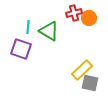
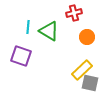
orange circle: moved 2 px left, 19 px down
purple square: moved 7 px down
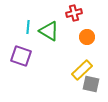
gray square: moved 1 px right, 1 px down
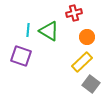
cyan line: moved 3 px down
yellow rectangle: moved 8 px up
gray square: rotated 24 degrees clockwise
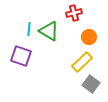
cyan line: moved 1 px right, 1 px up
orange circle: moved 2 px right
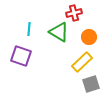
green triangle: moved 10 px right, 1 px down
gray square: rotated 36 degrees clockwise
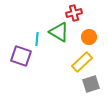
cyan line: moved 8 px right, 10 px down
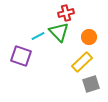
red cross: moved 8 px left
green triangle: rotated 15 degrees clockwise
cyan line: moved 1 px right, 3 px up; rotated 56 degrees clockwise
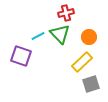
green triangle: moved 1 px right, 2 px down
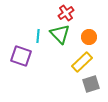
red cross: rotated 21 degrees counterclockwise
cyan line: rotated 56 degrees counterclockwise
